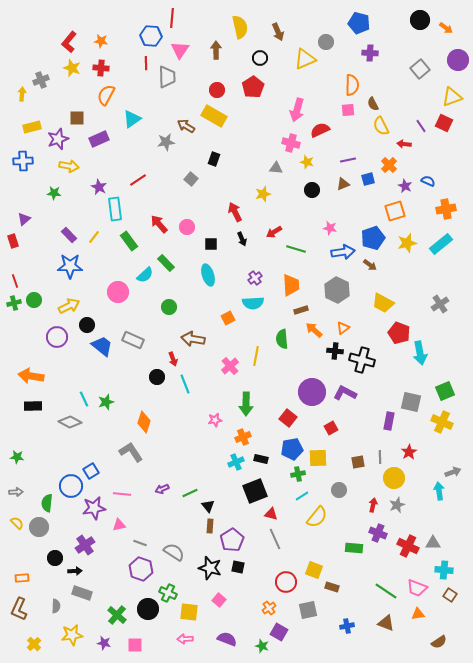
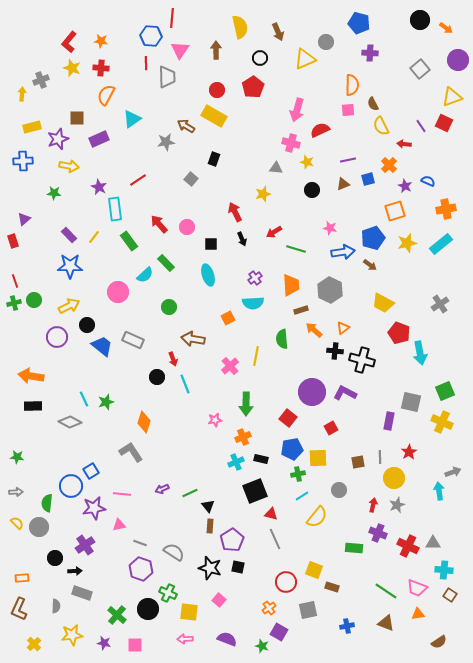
gray hexagon at (337, 290): moved 7 px left
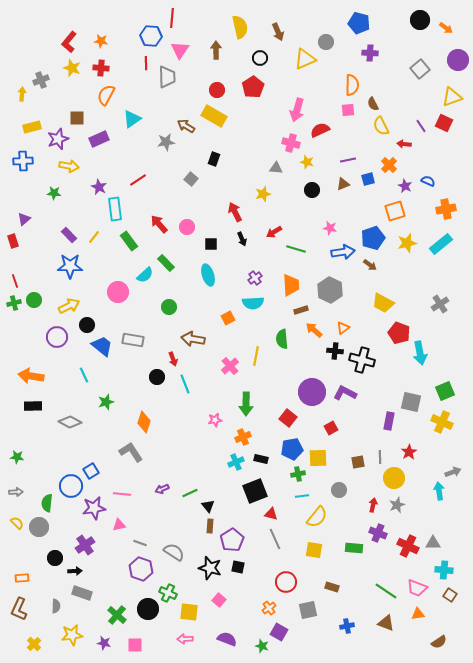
gray rectangle at (133, 340): rotated 15 degrees counterclockwise
cyan line at (84, 399): moved 24 px up
cyan line at (302, 496): rotated 24 degrees clockwise
yellow square at (314, 570): moved 20 px up; rotated 12 degrees counterclockwise
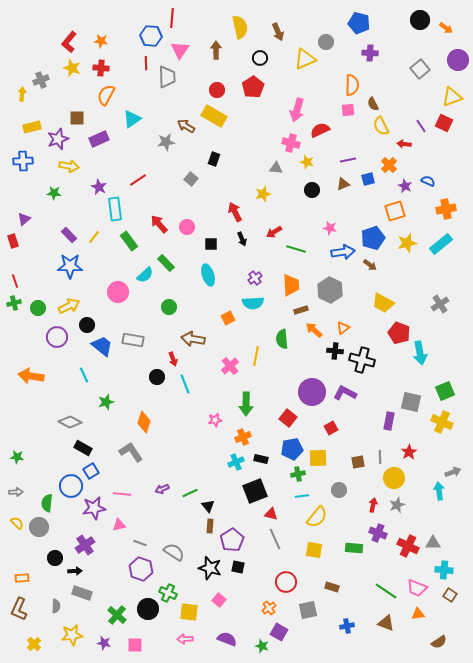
green circle at (34, 300): moved 4 px right, 8 px down
black rectangle at (33, 406): moved 50 px right, 42 px down; rotated 30 degrees clockwise
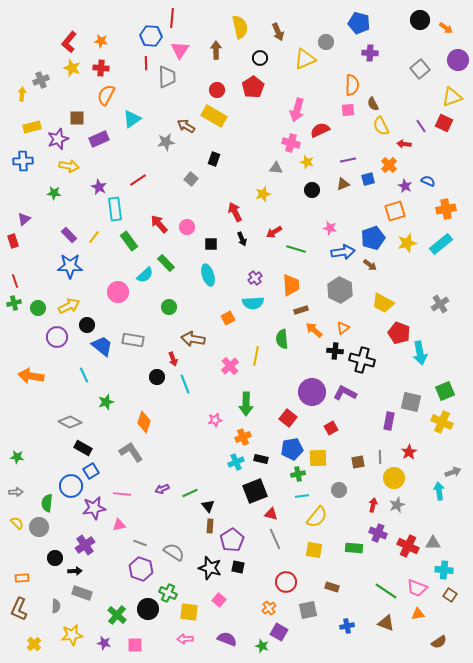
gray hexagon at (330, 290): moved 10 px right
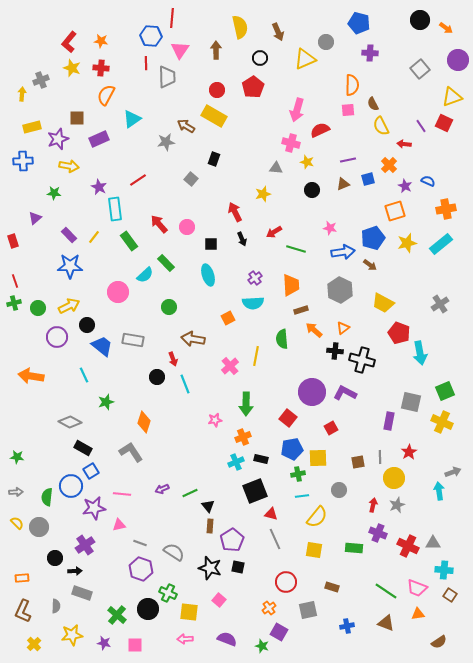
purple triangle at (24, 219): moved 11 px right, 1 px up
green semicircle at (47, 503): moved 6 px up
brown L-shape at (19, 609): moved 4 px right, 2 px down
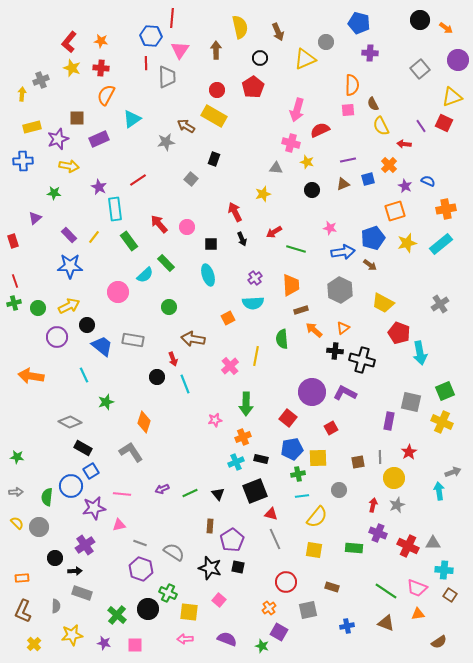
black triangle at (208, 506): moved 10 px right, 12 px up
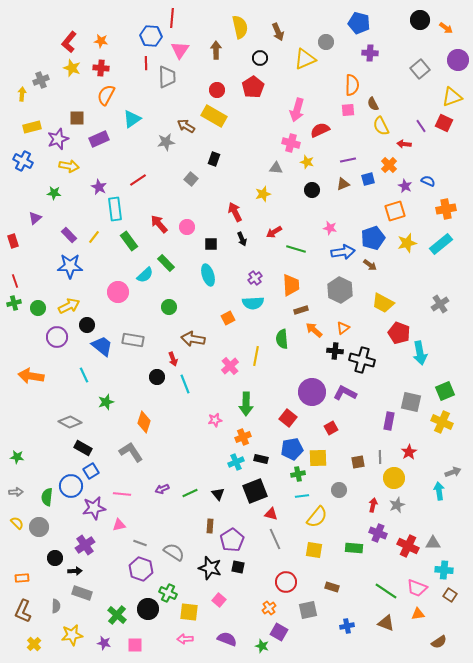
blue cross at (23, 161): rotated 30 degrees clockwise
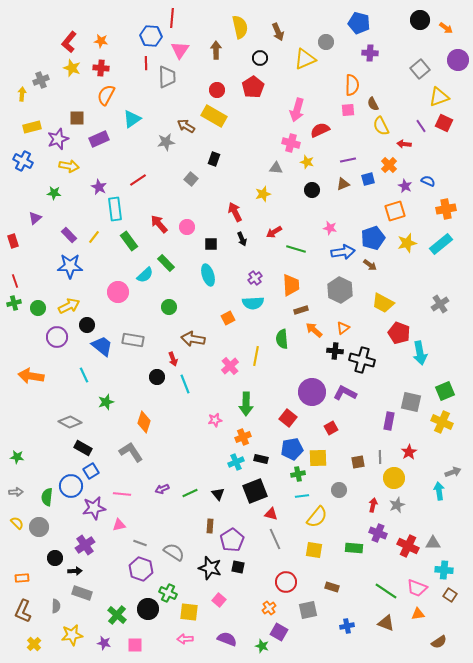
yellow triangle at (452, 97): moved 13 px left
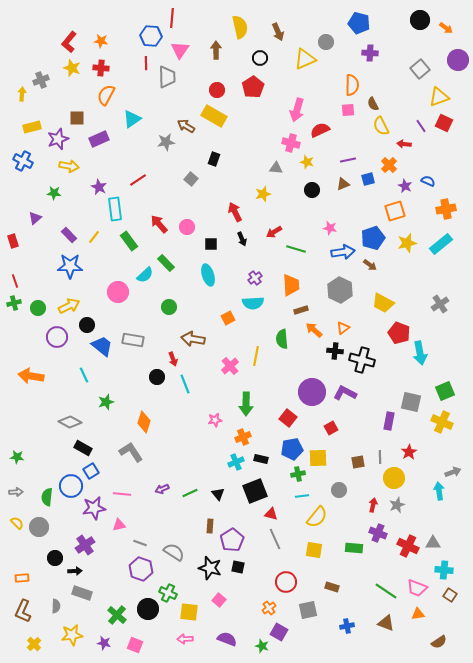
pink square at (135, 645): rotated 21 degrees clockwise
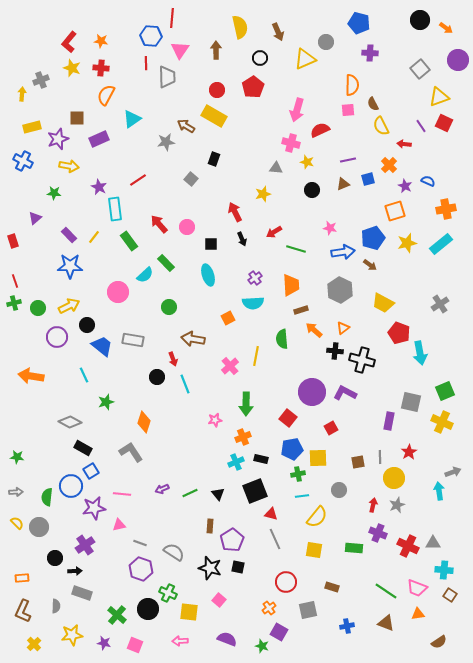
pink arrow at (185, 639): moved 5 px left, 2 px down
